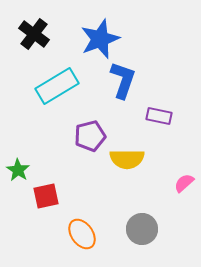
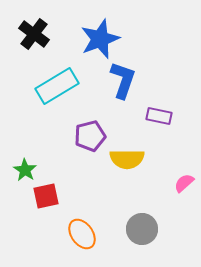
green star: moved 7 px right
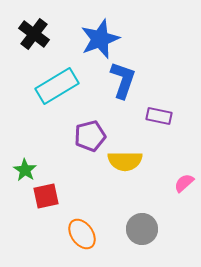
yellow semicircle: moved 2 px left, 2 px down
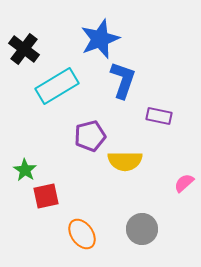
black cross: moved 10 px left, 15 px down
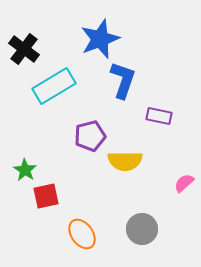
cyan rectangle: moved 3 px left
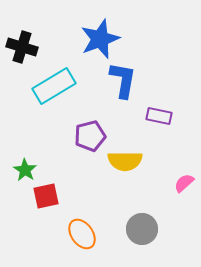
black cross: moved 2 px left, 2 px up; rotated 20 degrees counterclockwise
blue L-shape: rotated 9 degrees counterclockwise
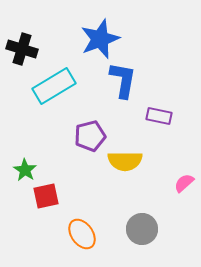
black cross: moved 2 px down
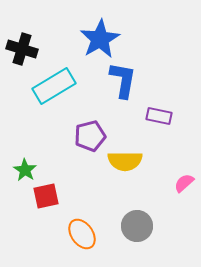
blue star: rotated 9 degrees counterclockwise
gray circle: moved 5 px left, 3 px up
